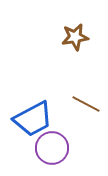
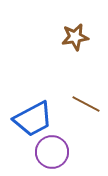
purple circle: moved 4 px down
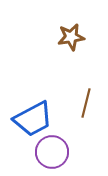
brown star: moved 4 px left
brown line: moved 1 px up; rotated 76 degrees clockwise
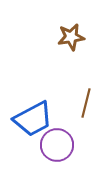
purple circle: moved 5 px right, 7 px up
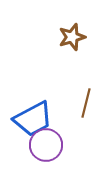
brown star: moved 1 px right; rotated 8 degrees counterclockwise
purple circle: moved 11 px left
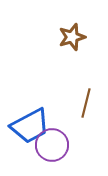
blue trapezoid: moved 3 px left, 7 px down
purple circle: moved 6 px right
